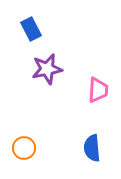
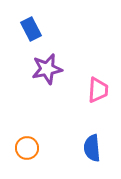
orange circle: moved 3 px right
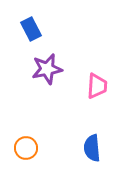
pink trapezoid: moved 1 px left, 4 px up
orange circle: moved 1 px left
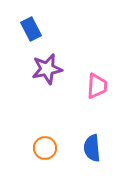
orange circle: moved 19 px right
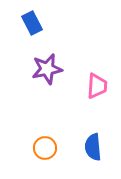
blue rectangle: moved 1 px right, 6 px up
blue semicircle: moved 1 px right, 1 px up
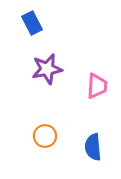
orange circle: moved 12 px up
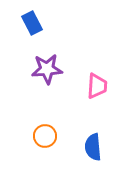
purple star: rotated 8 degrees clockwise
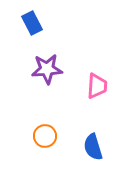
blue semicircle: rotated 12 degrees counterclockwise
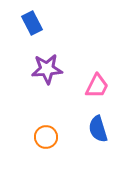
pink trapezoid: rotated 24 degrees clockwise
orange circle: moved 1 px right, 1 px down
blue semicircle: moved 5 px right, 18 px up
